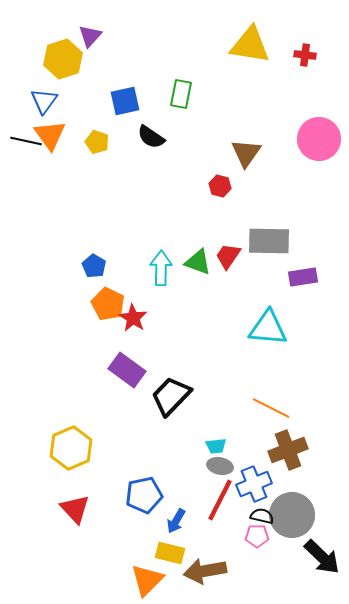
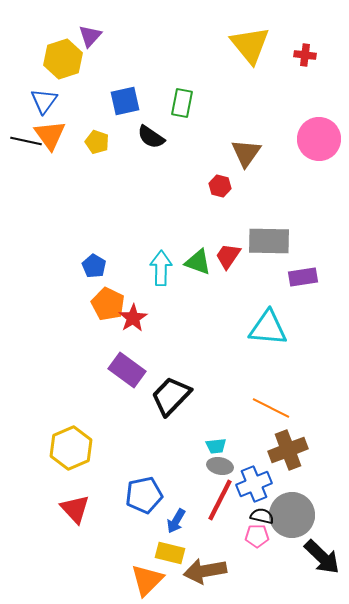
yellow triangle at (250, 45): rotated 42 degrees clockwise
green rectangle at (181, 94): moved 1 px right, 9 px down
red star at (133, 318): rotated 8 degrees clockwise
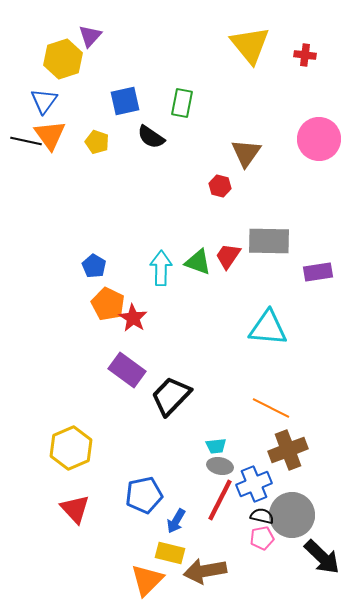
purple rectangle at (303, 277): moved 15 px right, 5 px up
red star at (133, 318): rotated 8 degrees counterclockwise
pink pentagon at (257, 536): moved 5 px right, 2 px down; rotated 10 degrees counterclockwise
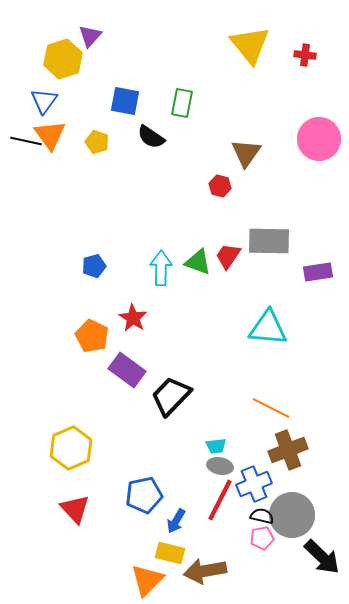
blue square at (125, 101): rotated 24 degrees clockwise
blue pentagon at (94, 266): rotated 25 degrees clockwise
orange pentagon at (108, 304): moved 16 px left, 32 px down
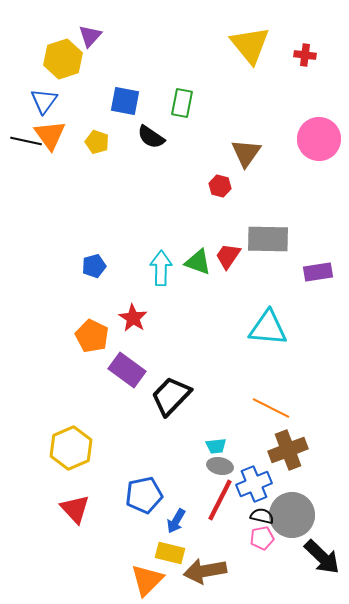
gray rectangle at (269, 241): moved 1 px left, 2 px up
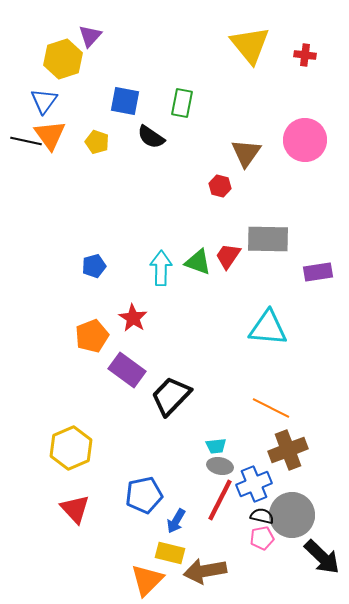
pink circle at (319, 139): moved 14 px left, 1 px down
orange pentagon at (92, 336): rotated 24 degrees clockwise
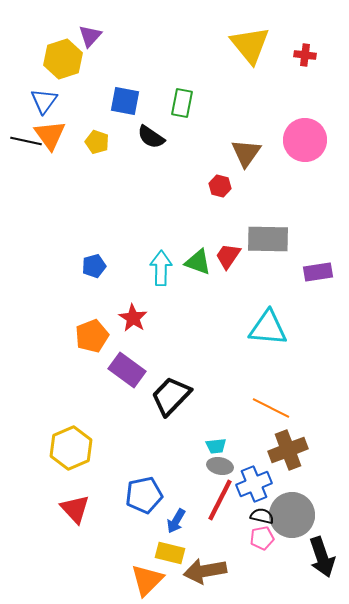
black arrow at (322, 557): rotated 27 degrees clockwise
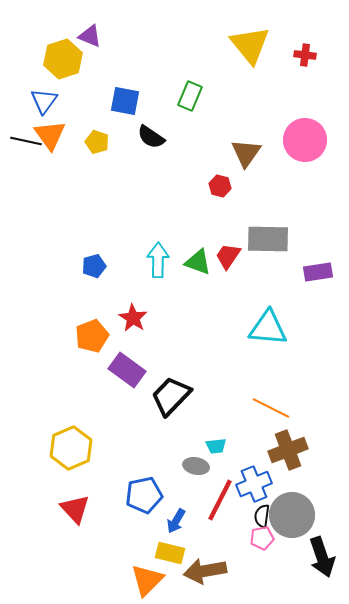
purple triangle at (90, 36): rotated 50 degrees counterclockwise
green rectangle at (182, 103): moved 8 px right, 7 px up; rotated 12 degrees clockwise
cyan arrow at (161, 268): moved 3 px left, 8 px up
gray ellipse at (220, 466): moved 24 px left
black semicircle at (262, 516): rotated 95 degrees counterclockwise
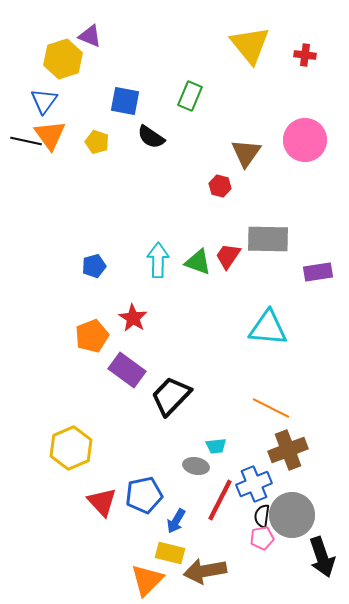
red triangle at (75, 509): moved 27 px right, 7 px up
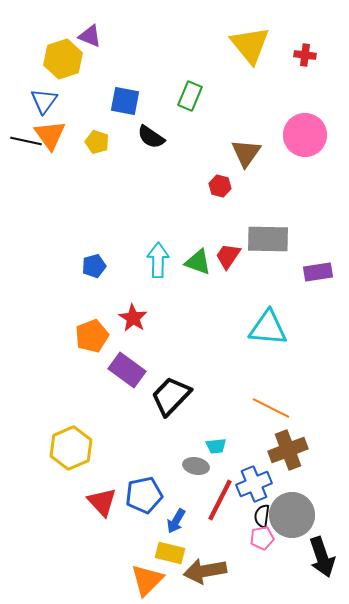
pink circle at (305, 140): moved 5 px up
